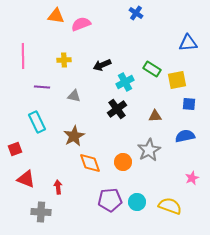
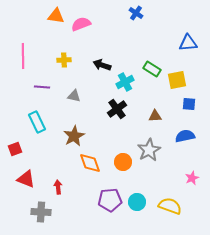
black arrow: rotated 42 degrees clockwise
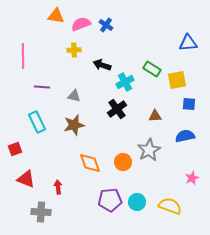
blue cross: moved 30 px left, 12 px down
yellow cross: moved 10 px right, 10 px up
brown star: moved 11 px up; rotated 15 degrees clockwise
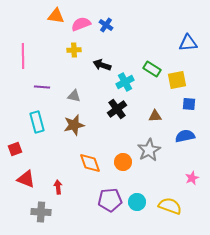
cyan rectangle: rotated 10 degrees clockwise
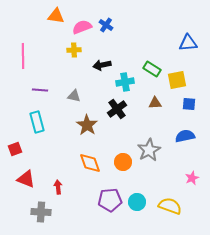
pink semicircle: moved 1 px right, 3 px down
black arrow: rotated 30 degrees counterclockwise
cyan cross: rotated 18 degrees clockwise
purple line: moved 2 px left, 3 px down
brown triangle: moved 13 px up
brown star: moved 13 px right; rotated 25 degrees counterclockwise
